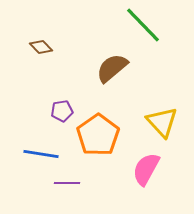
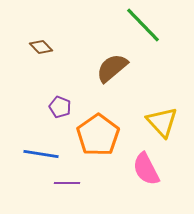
purple pentagon: moved 2 px left, 4 px up; rotated 30 degrees clockwise
pink semicircle: rotated 56 degrees counterclockwise
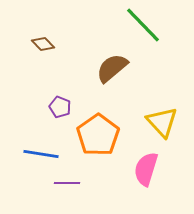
brown diamond: moved 2 px right, 3 px up
pink semicircle: rotated 44 degrees clockwise
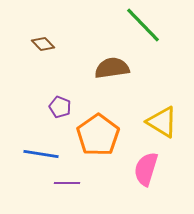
brown semicircle: rotated 32 degrees clockwise
yellow triangle: rotated 16 degrees counterclockwise
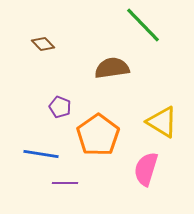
purple line: moved 2 px left
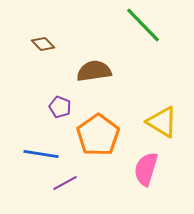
brown semicircle: moved 18 px left, 3 px down
purple line: rotated 30 degrees counterclockwise
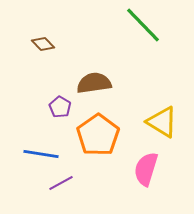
brown semicircle: moved 12 px down
purple pentagon: rotated 10 degrees clockwise
purple line: moved 4 px left
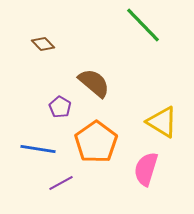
brown semicircle: rotated 48 degrees clockwise
orange pentagon: moved 2 px left, 7 px down
blue line: moved 3 px left, 5 px up
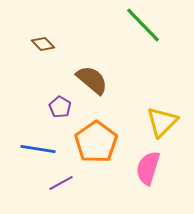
brown semicircle: moved 2 px left, 3 px up
yellow triangle: rotated 44 degrees clockwise
pink semicircle: moved 2 px right, 1 px up
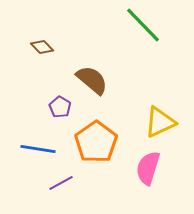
brown diamond: moved 1 px left, 3 px down
yellow triangle: moved 2 px left; rotated 20 degrees clockwise
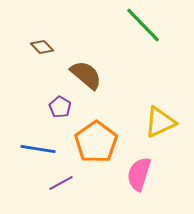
brown semicircle: moved 6 px left, 5 px up
pink semicircle: moved 9 px left, 6 px down
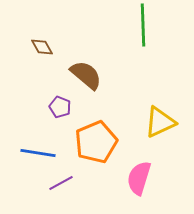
green line: rotated 42 degrees clockwise
brown diamond: rotated 15 degrees clockwise
purple pentagon: rotated 10 degrees counterclockwise
orange pentagon: rotated 12 degrees clockwise
blue line: moved 4 px down
pink semicircle: moved 4 px down
